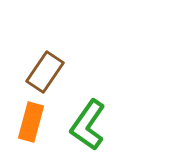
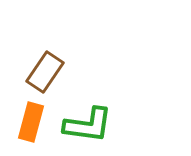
green L-shape: rotated 117 degrees counterclockwise
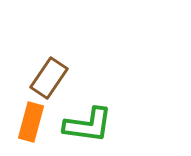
brown rectangle: moved 4 px right, 6 px down
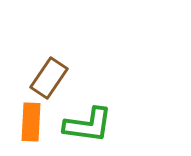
orange rectangle: rotated 12 degrees counterclockwise
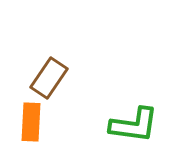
green L-shape: moved 46 px right
